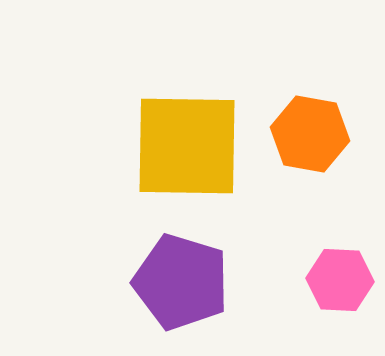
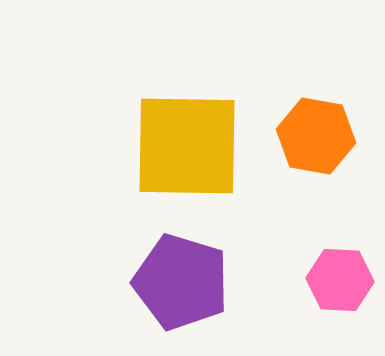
orange hexagon: moved 6 px right, 2 px down
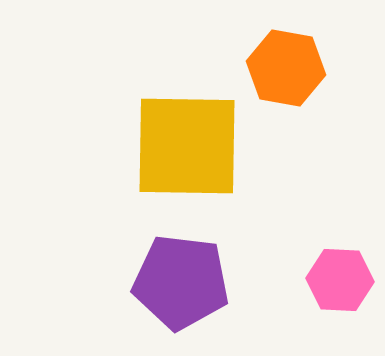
orange hexagon: moved 30 px left, 68 px up
purple pentagon: rotated 10 degrees counterclockwise
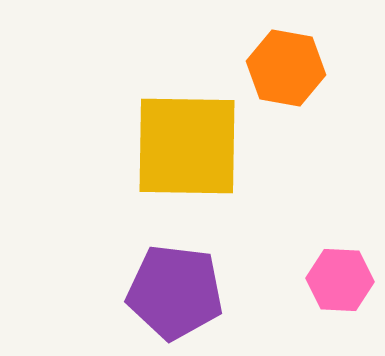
purple pentagon: moved 6 px left, 10 px down
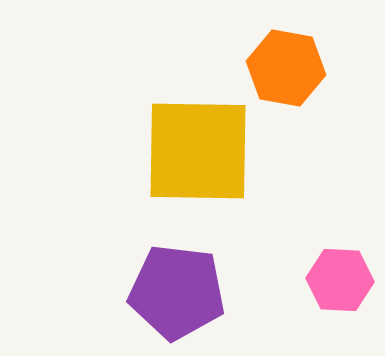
yellow square: moved 11 px right, 5 px down
purple pentagon: moved 2 px right
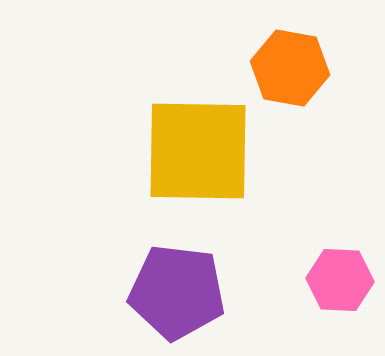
orange hexagon: moved 4 px right
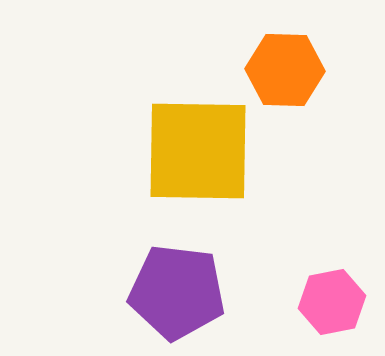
orange hexagon: moved 5 px left, 2 px down; rotated 8 degrees counterclockwise
pink hexagon: moved 8 px left, 22 px down; rotated 14 degrees counterclockwise
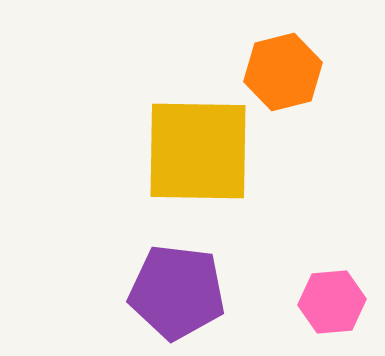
orange hexagon: moved 2 px left, 2 px down; rotated 16 degrees counterclockwise
pink hexagon: rotated 6 degrees clockwise
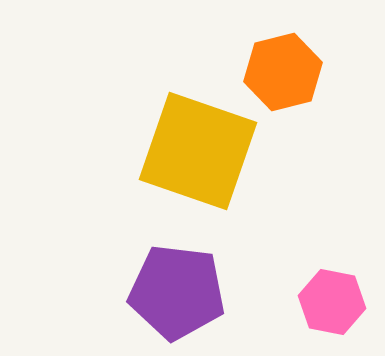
yellow square: rotated 18 degrees clockwise
pink hexagon: rotated 16 degrees clockwise
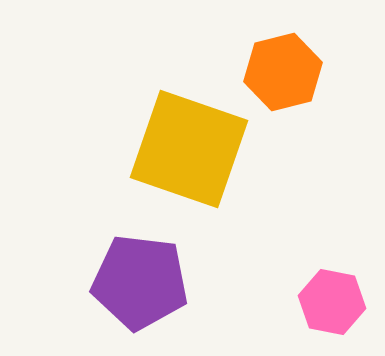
yellow square: moved 9 px left, 2 px up
purple pentagon: moved 37 px left, 10 px up
